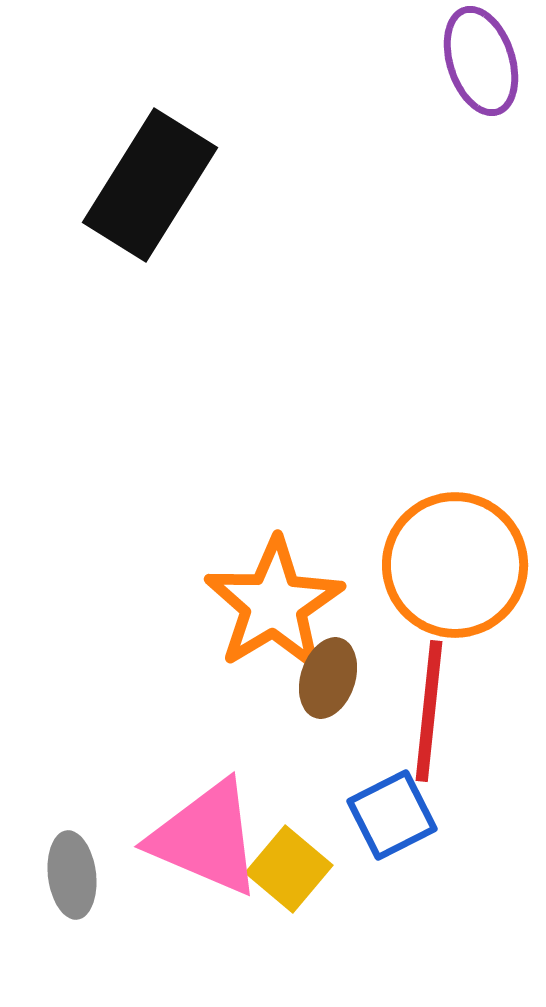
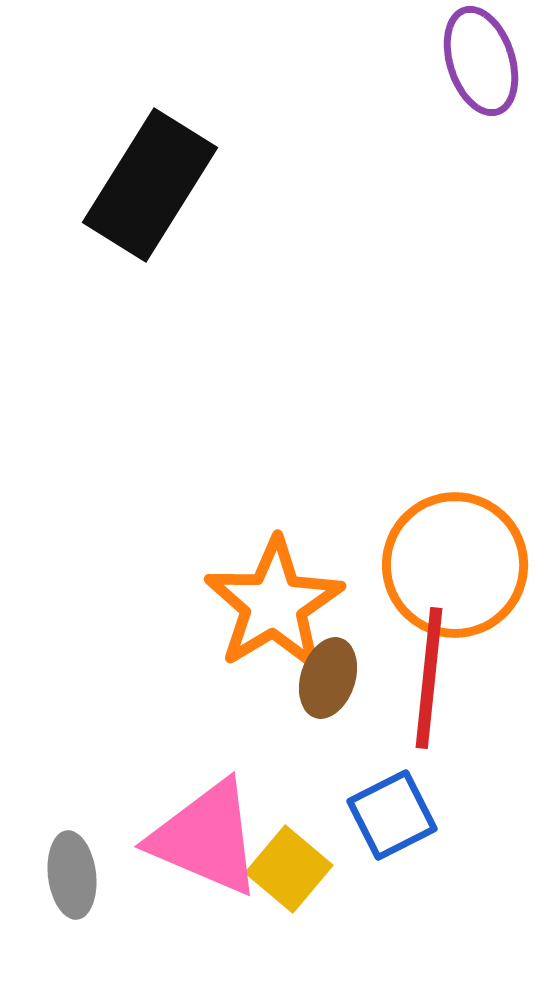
red line: moved 33 px up
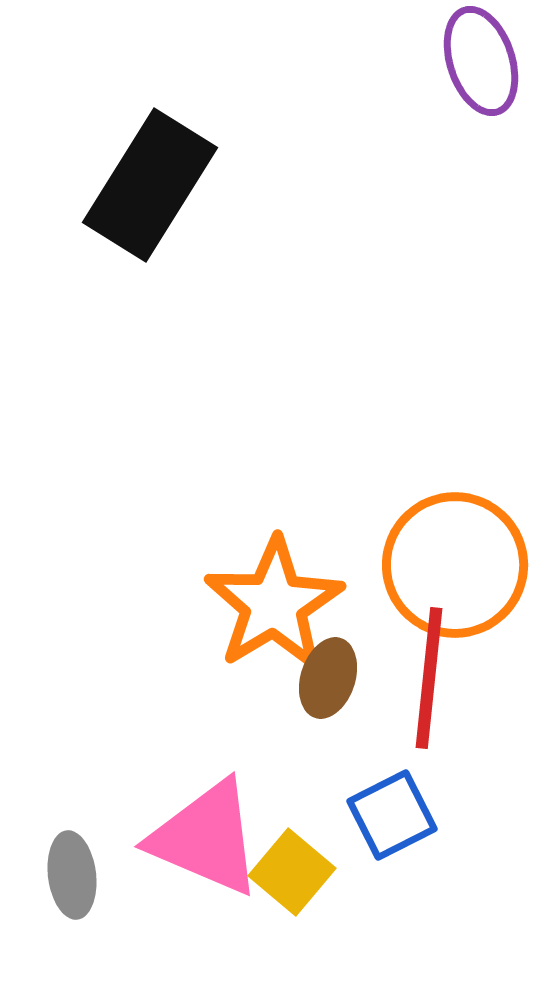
yellow square: moved 3 px right, 3 px down
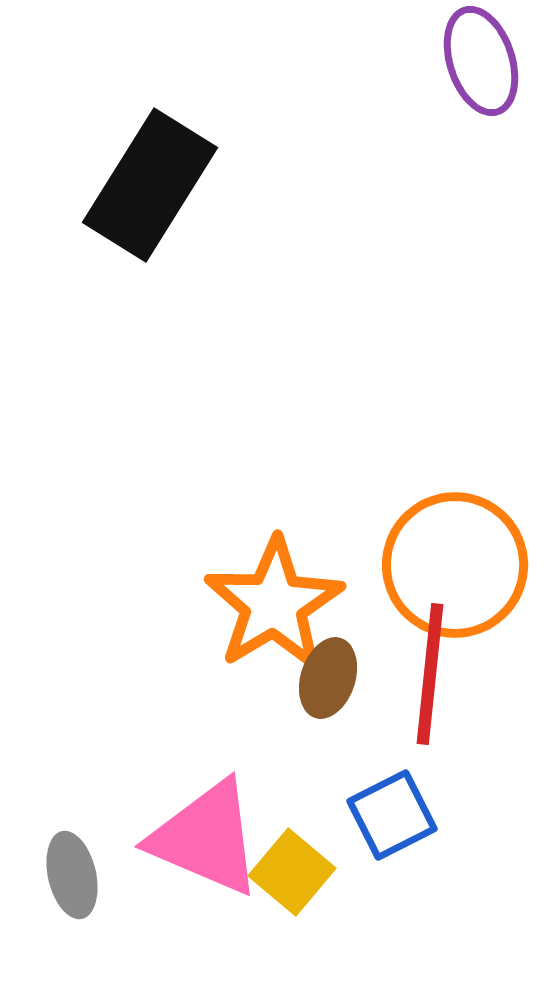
red line: moved 1 px right, 4 px up
gray ellipse: rotated 6 degrees counterclockwise
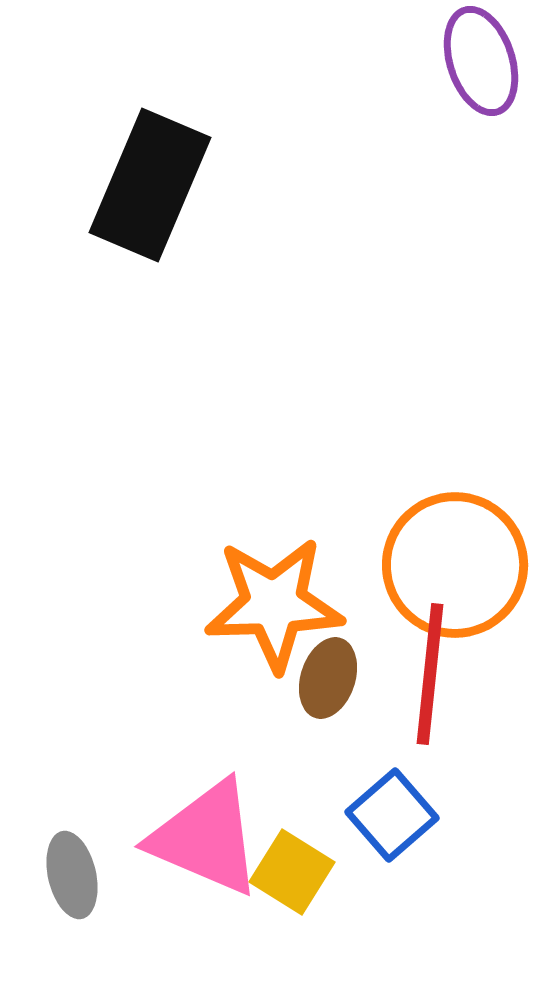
black rectangle: rotated 9 degrees counterclockwise
orange star: rotated 29 degrees clockwise
blue square: rotated 14 degrees counterclockwise
yellow square: rotated 8 degrees counterclockwise
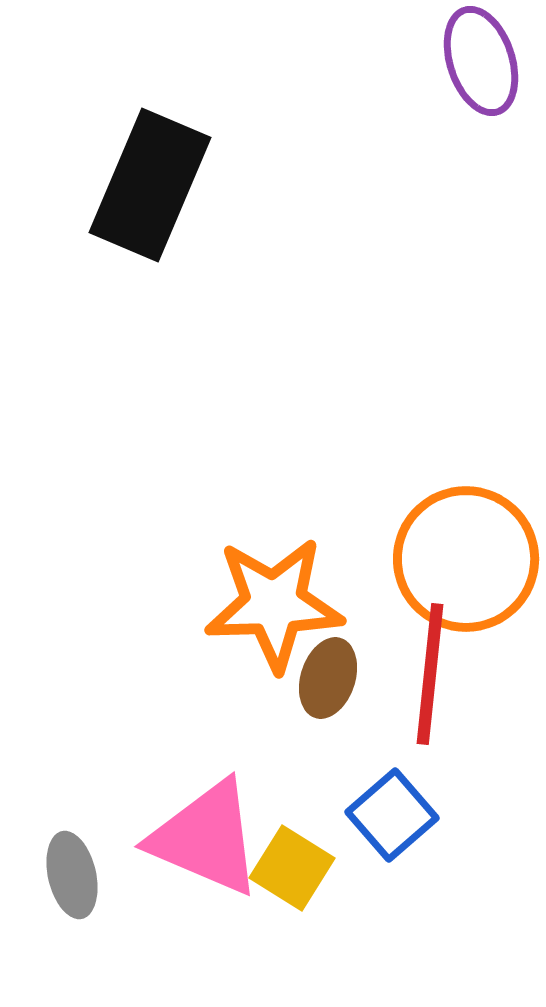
orange circle: moved 11 px right, 6 px up
yellow square: moved 4 px up
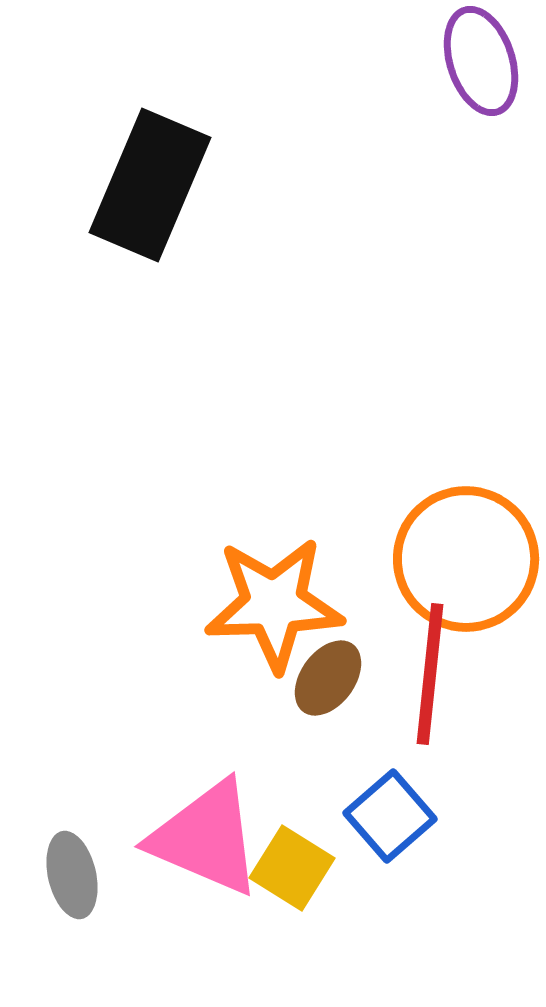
brown ellipse: rotated 18 degrees clockwise
blue square: moved 2 px left, 1 px down
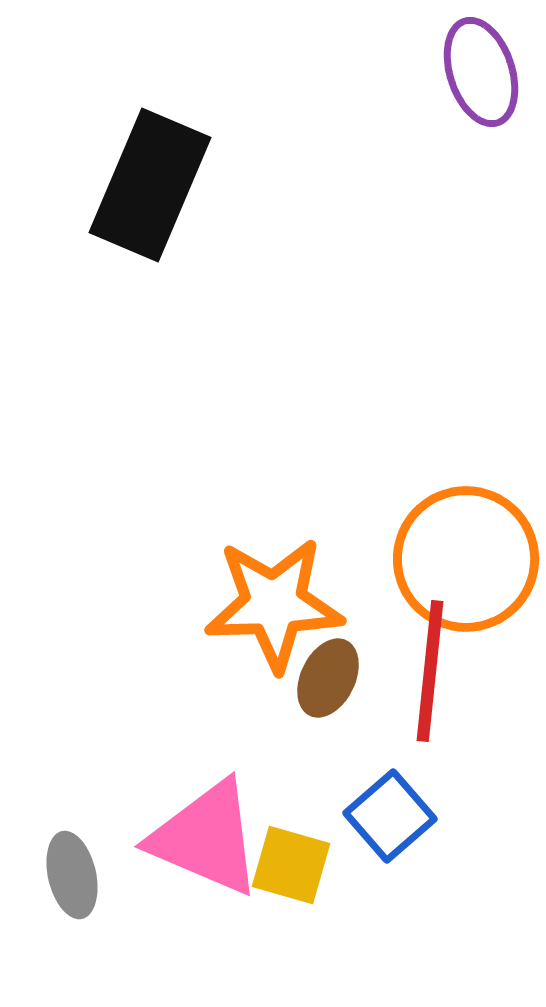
purple ellipse: moved 11 px down
red line: moved 3 px up
brown ellipse: rotated 10 degrees counterclockwise
yellow square: moved 1 px left, 3 px up; rotated 16 degrees counterclockwise
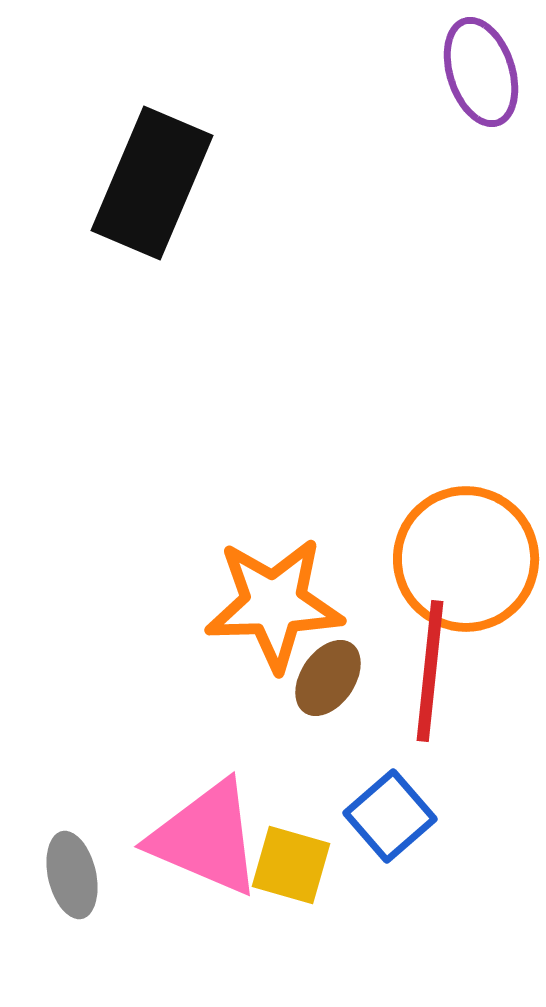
black rectangle: moved 2 px right, 2 px up
brown ellipse: rotated 8 degrees clockwise
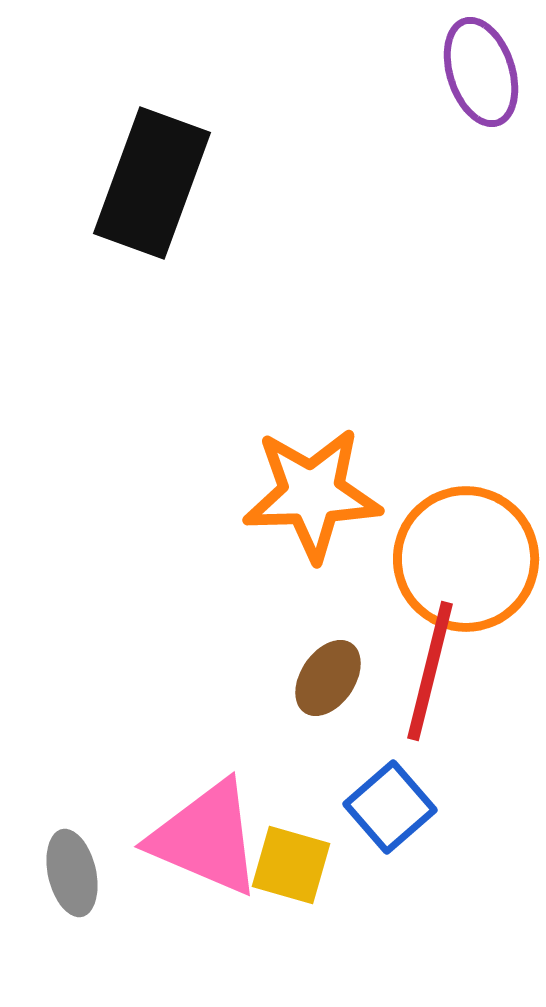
black rectangle: rotated 3 degrees counterclockwise
orange star: moved 38 px right, 110 px up
red line: rotated 8 degrees clockwise
blue square: moved 9 px up
gray ellipse: moved 2 px up
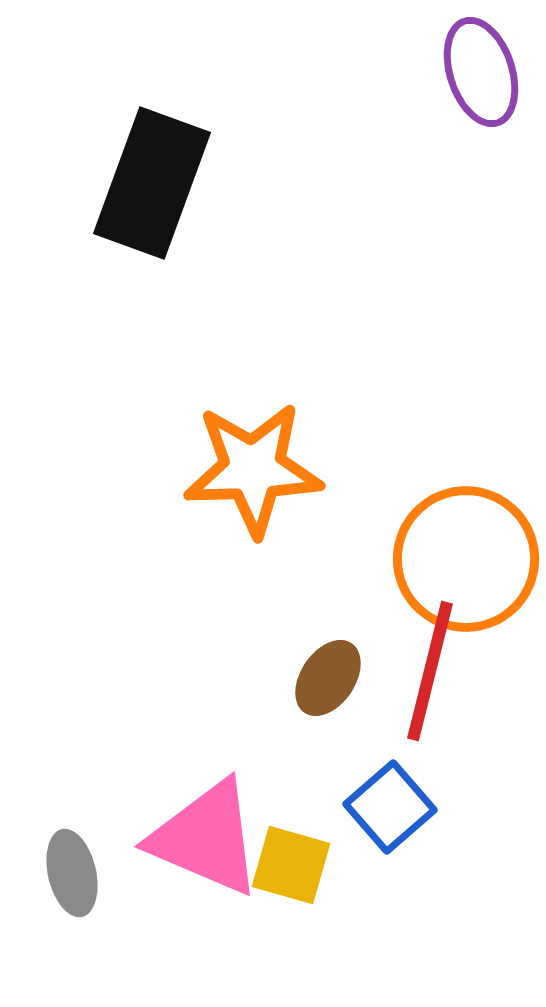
orange star: moved 59 px left, 25 px up
